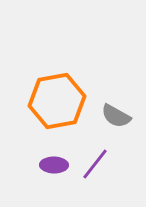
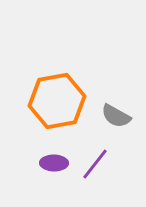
purple ellipse: moved 2 px up
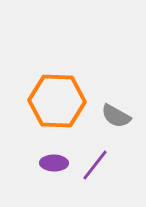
orange hexagon: rotated 12 degrees clockwise
purple line: moved 1 px down
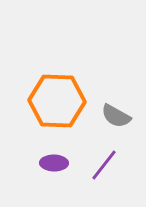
purple line: moved 9 px right
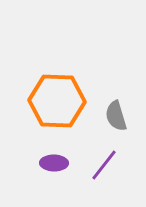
gray semicircle: rotated 44 degrees clockwise
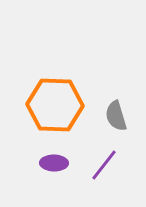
orange hexagon: moved 2 px left, 4 px down
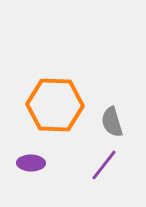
gray semicircle: moved 4 px left, 6 px down
purple ellipse: moved 23 px left
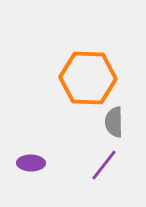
orange hexagon: moved 33 px right, 27 px up
gray semicircle: moved 2 px right; rotated 16 degrees clockwise
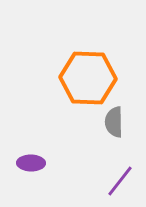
purple line: moved 16 px right, 16 px down
